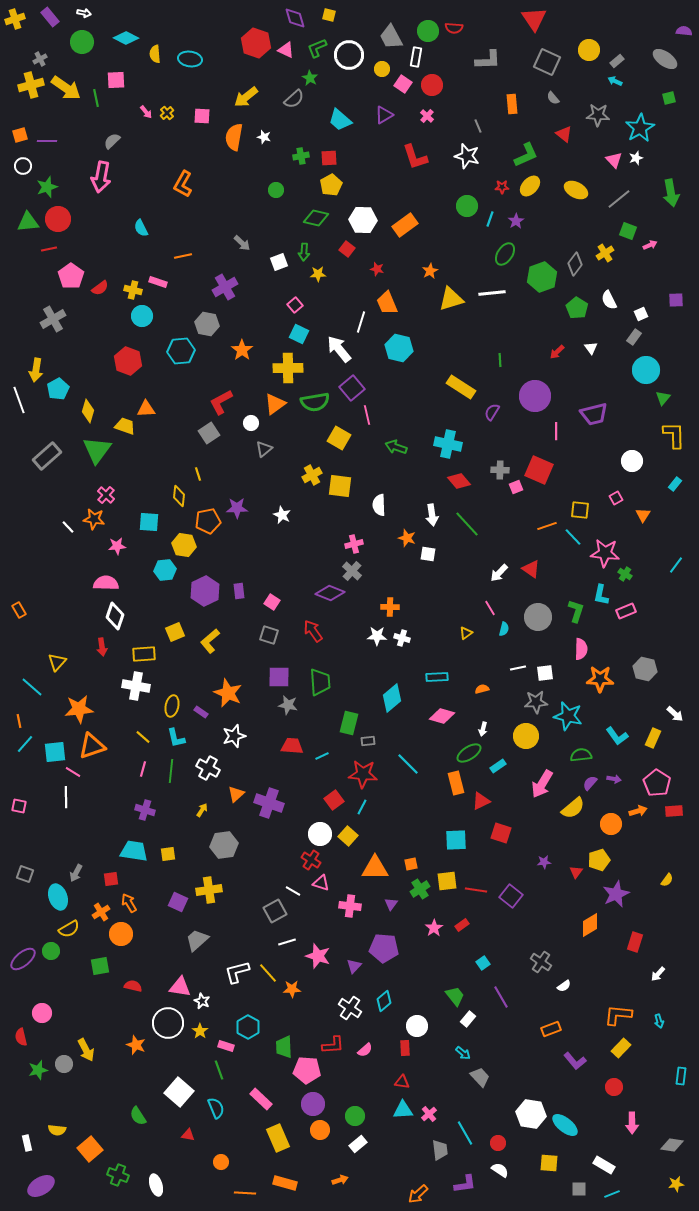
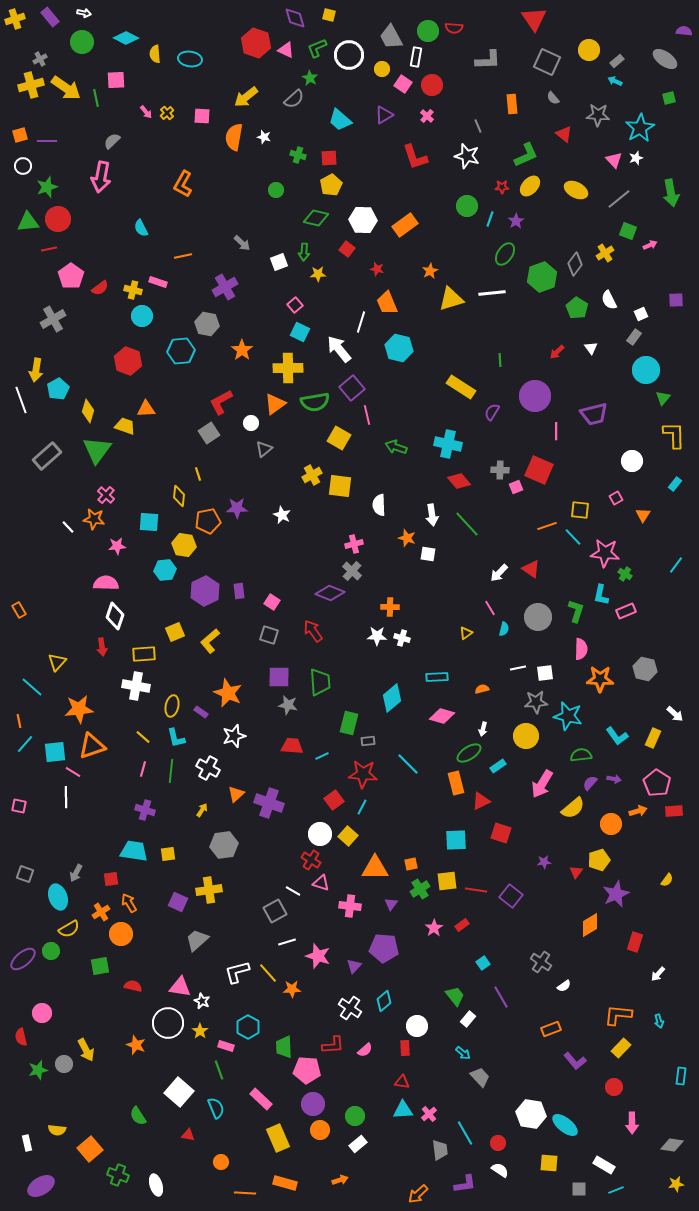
green cross at (301, 156): moved 3 px left, 1 px up; rotated 28 degrees clockwise
cyan square at (299, 334): moved 1 px right, 2 px up
white line at (19, 400): moved 2 px right
cyan line at (612, 1194): moved 4 px right, 4 px up
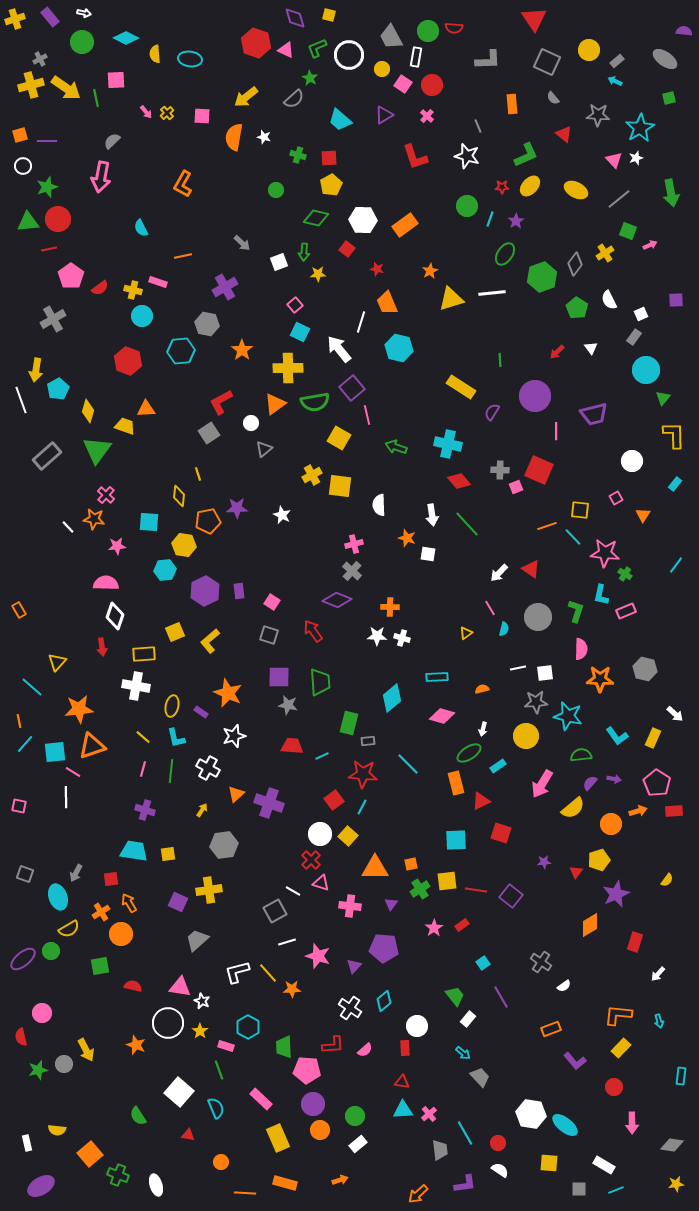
purple diamond at (330, 593): moved 7 px right, 7 px down
red cross at (311, 860): rotated 12 degrees clockwise
orange square at (90, 1149): moved 5 px down
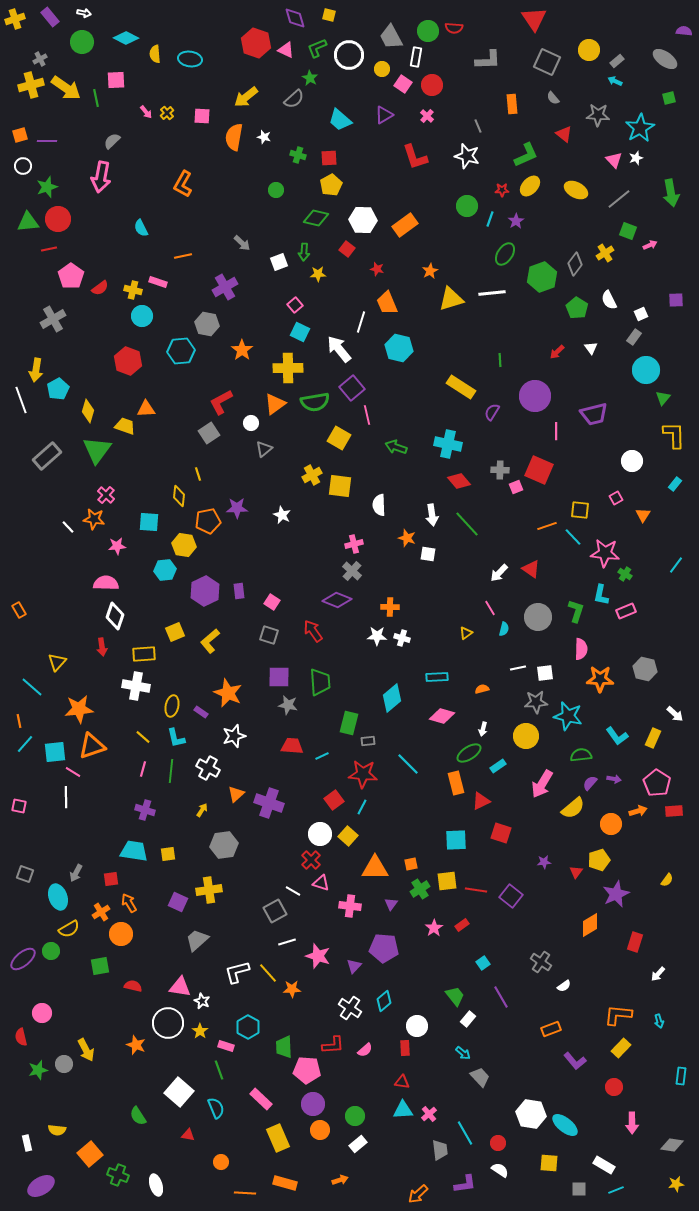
red star at (502, 187): moved 3 px down
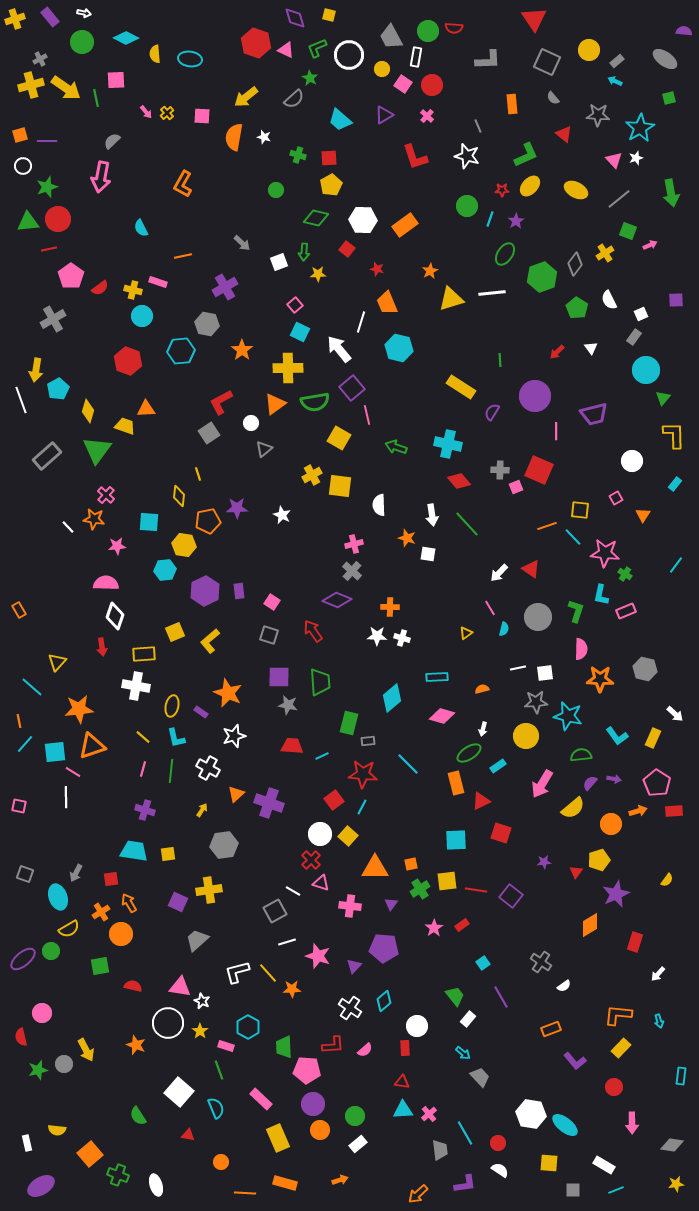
gray square at (579, 1189): moved 6 px left, 1 px down
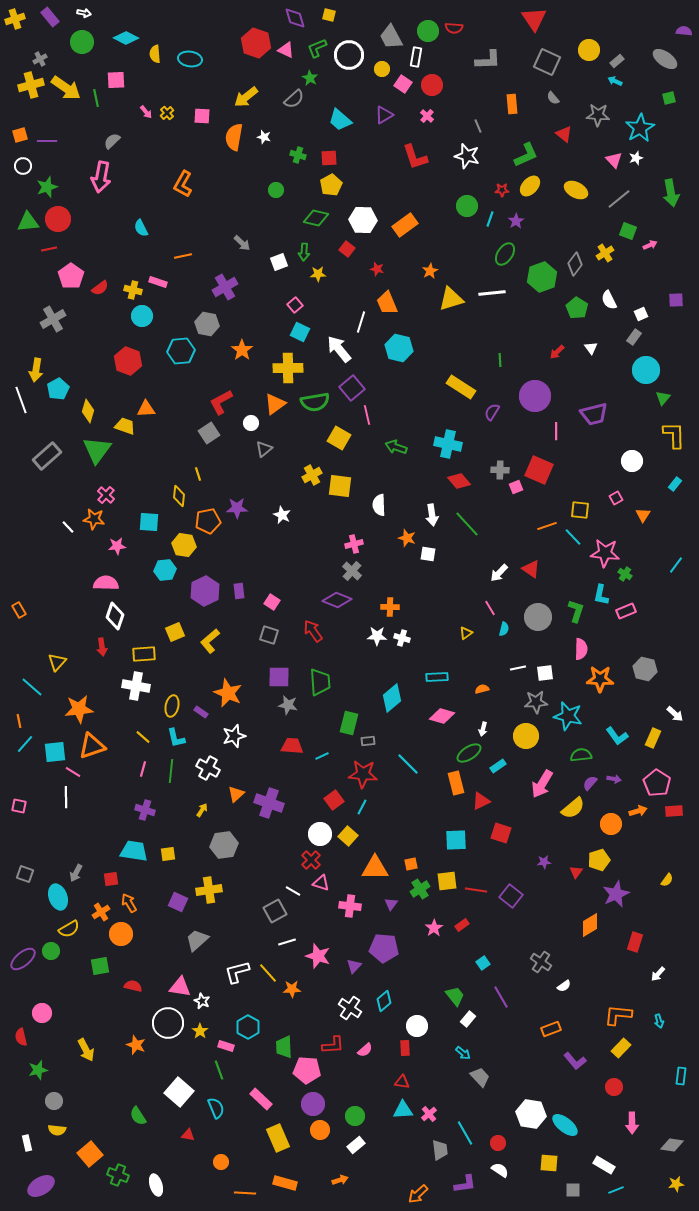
gray circle at (64, 1064): moved 10 px left, 37 px down
white rectangle at (358, 1144): moved 2 px left, 1 px down
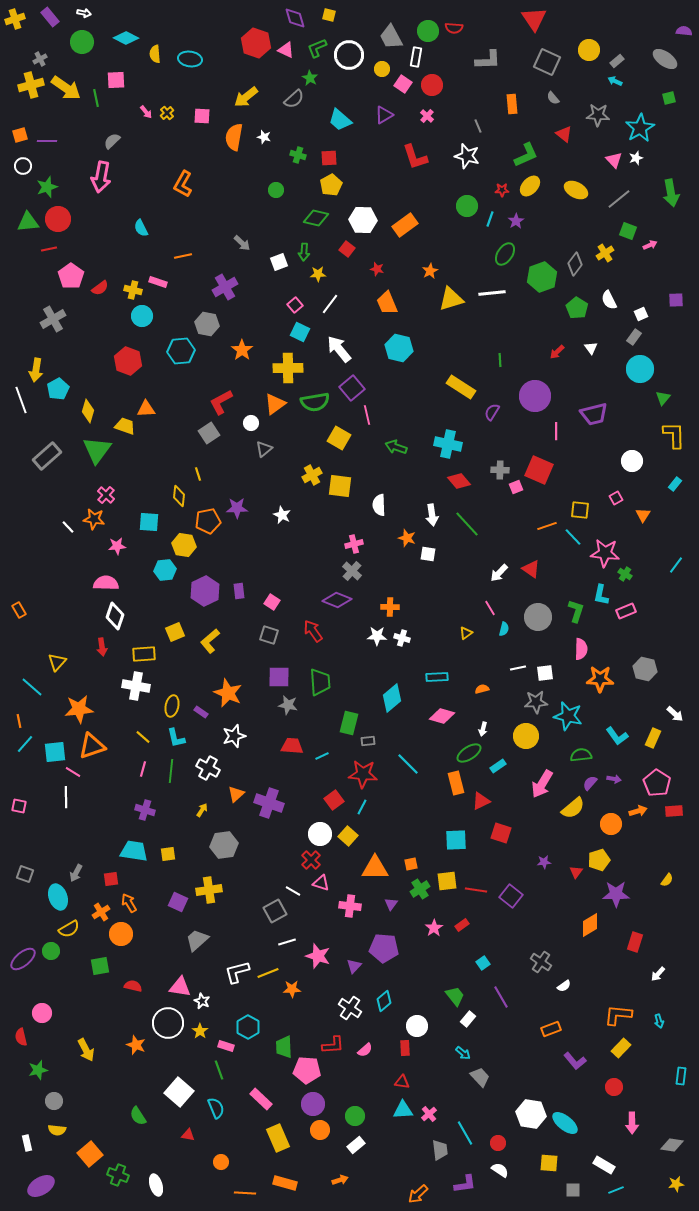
white line at (361, 322): moved 31 px left, 18 px up; rotated 20 degrees clockwise
cyan circle at (646, 370): moved 6 px left, 1 px up
purple star at (616, 894): rotated 24 degrees clockwise
yellow line at (268, 973): rotated 70 degrees counterclockwise
cyan ellipse at (565, 1125): moved 2 px up
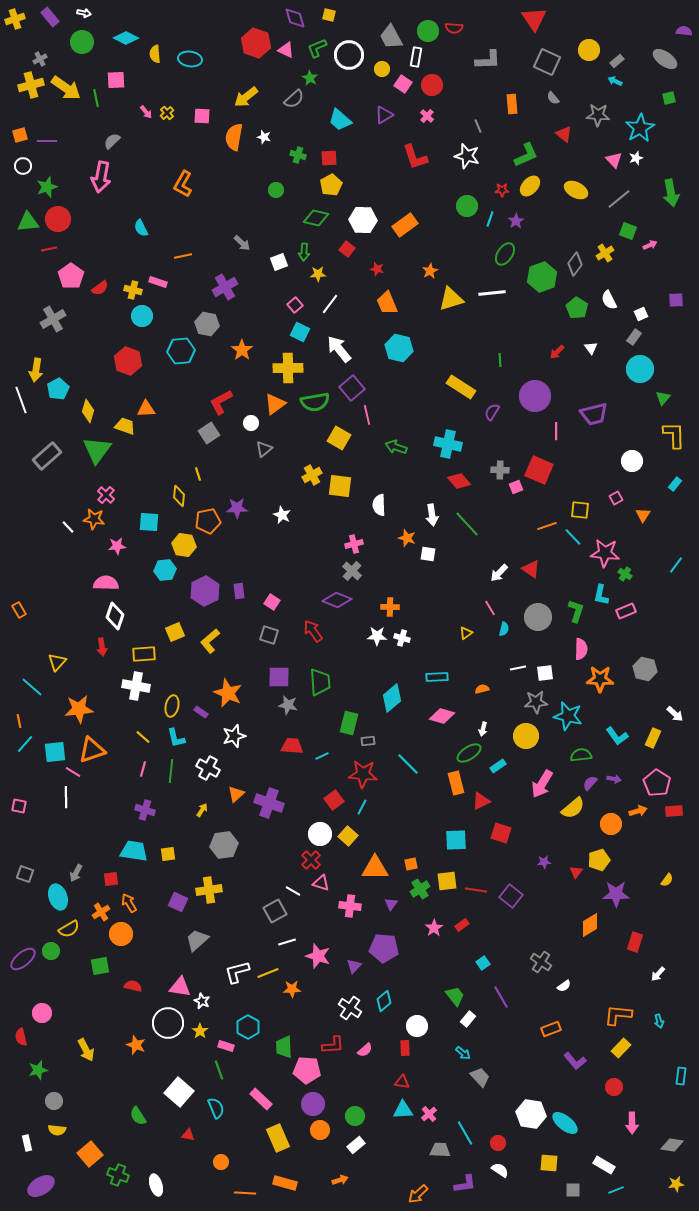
orange triangle at (92, 746): moved 4 px down
gray trapezoid at (440, 1150): rotated 80 degrees counterclockwise
